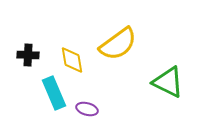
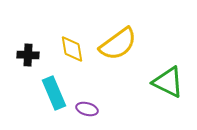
yellow diamond: moved 11 px up
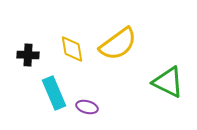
purple ellipse: moved 2 px up
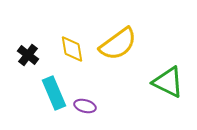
black cross: rotated 35 degrees clockwise
purple ellipse: moved 2 px left, 1 px up
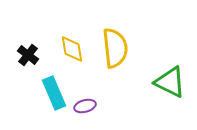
yellow semicircle: moved 3 px left, 4 px down; rotated 60 degrees counterclockwise
green triangle: moved 2 px right
purple ellipse: rotated 30 degrees counterclockwise
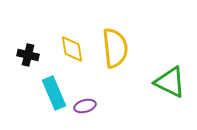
black cross: rotated 25 degrees counterclockwise
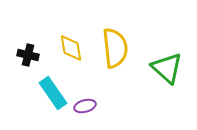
yellow diamond: moved 1 px left, 1 px up
green triangle: moved 3 px left, 14 px up; rotated 16 degrees clockwise
cyan rectangle: moved 1 px left; rotated 12 degrees counterclockwise
